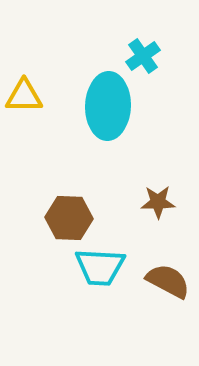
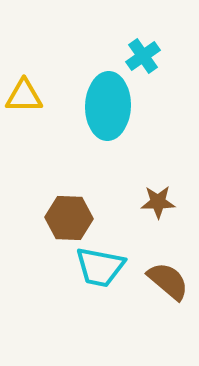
cyan trapezoid: rotated 8 degrees clockwise
brown semicircle: rotated 12 degrees clockwise
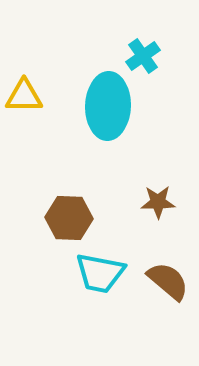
cyan trapezoid: moved 6 px down
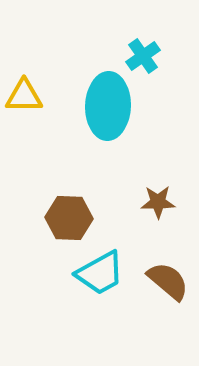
cyan trapezoid: rotated 40 degrees counterclockwise
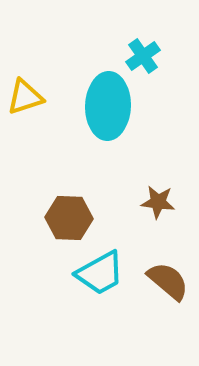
yellow triangle: moved 1 px right, 1 px down; rotated 18 degrees counterclockwise
brown star: rotated 8 degrees clockwise
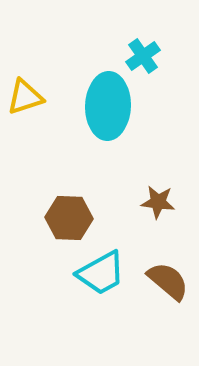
cyan trapezoid: moved 1 px right
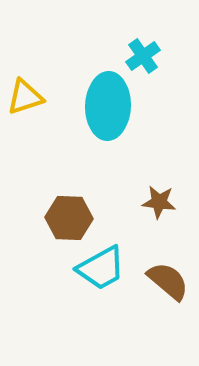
brown star: moved 1 px right
cyan trapezoid: moved 5 px up
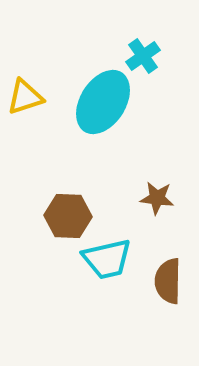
cyan ellipse: moved 5 px left, 4 px up; rotated 30 degrees clockwise
brown star: moved 2 px left, 4 px up
brown hexagon: moved 1 px left, 2 px up
cyan trapezoid: moved 6 px right, 9 px up; rotated 16 degrees clockwise
brown semicircle: rotated 129 degrees counterclockwise
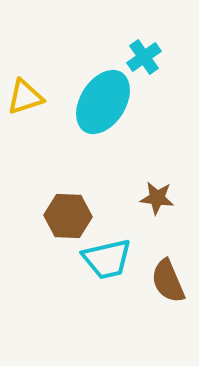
cyan cross: moved 1 px right, 1 px down
brown semicircle: rotated 24 degrees counterclockwise
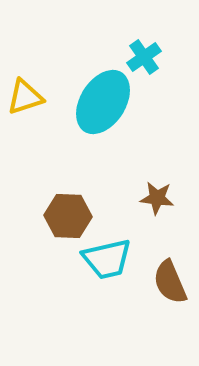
brown semicircle: moved 2 px right, 1 px down
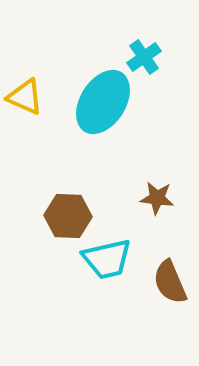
yellow triangle: rotated 42 degrees clockwise
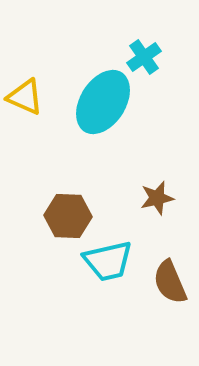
brown star: rotated 20 degrees counterclockwise
cyan trapezoid: moved 1 px right, 2 px down
